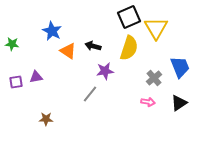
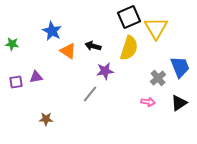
gray cross: moved 4 px right
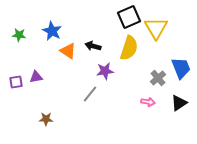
green star: moved 7 px right, 9 px up
blue trapezoid: moved 1 px right, 1 px down
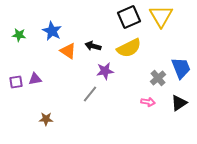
yellow triangle: moved 5 px right, 12 px up
yellow semicircle: rotated 45 degrees clockwise
purple triangle: moved 1 px left, 2 px down
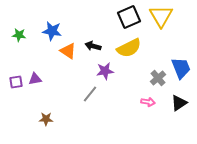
blue star: rotated 18 degrees counterclockwise
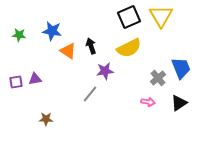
black arrow: moved 2 px left; rotated 56 degrees clockwise
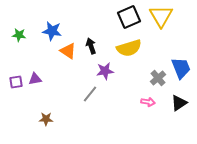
yellow semicircle: rotated 10 degrees clockwise
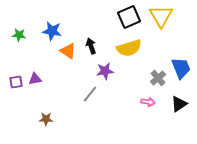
black triangle: moved 1 px down
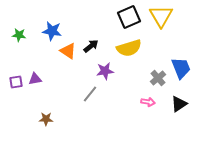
black arrow: rotated 70 degrees clockwise
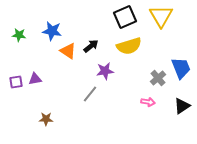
black square: moved 4 px left
yellow semicircle: moved 2 px up
black triangle: moved 3 px right, 2 px down
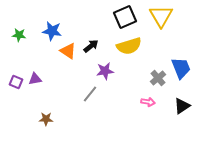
purple square: rotated 32 degrees clockwise
